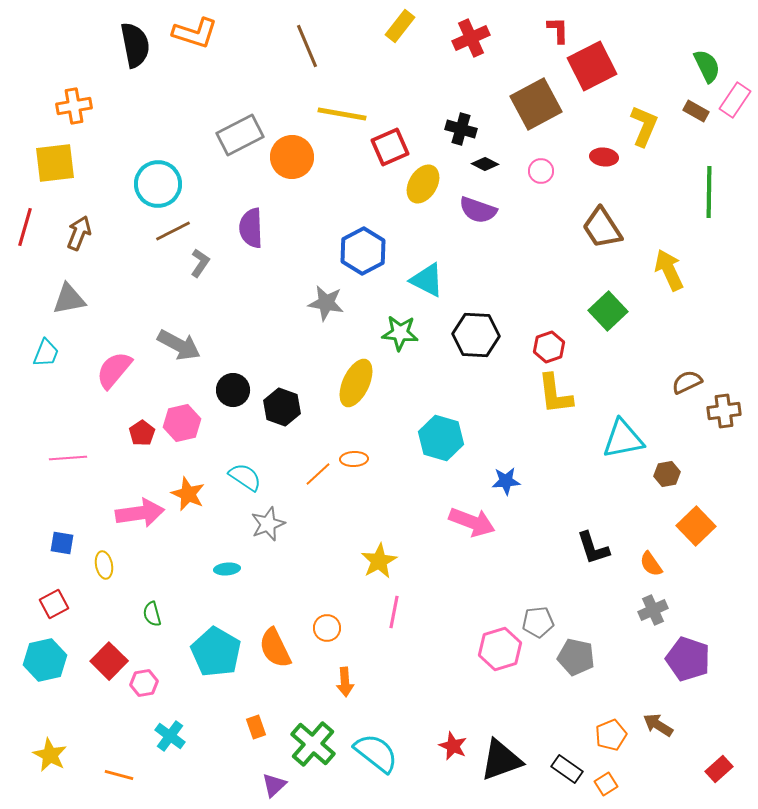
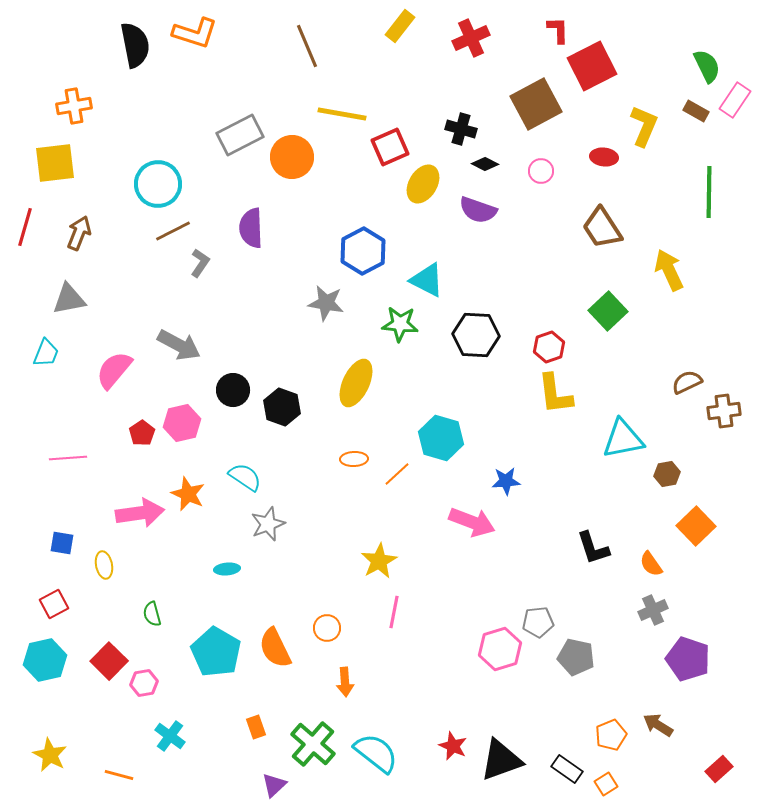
green star at (400, 333): moved 9 px up
orange line at (318, 474): moved 79 px right
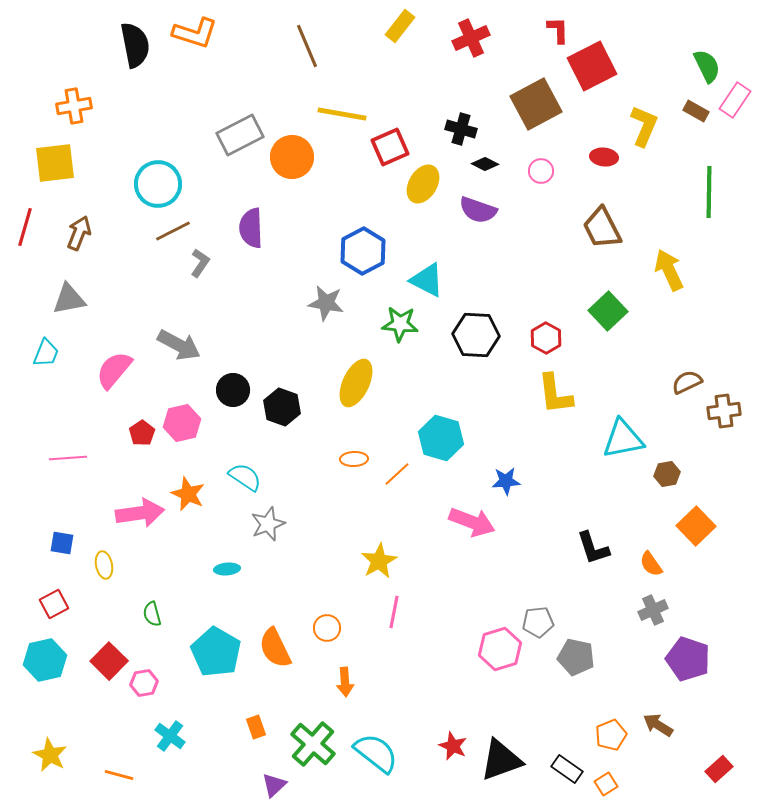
brown trapezoid at (602, 228): rotated 6 degrees clockwise
red hexagon at (549, 347): moved 3 px left, 9 px up; rotated 12 degrees counterclockwise
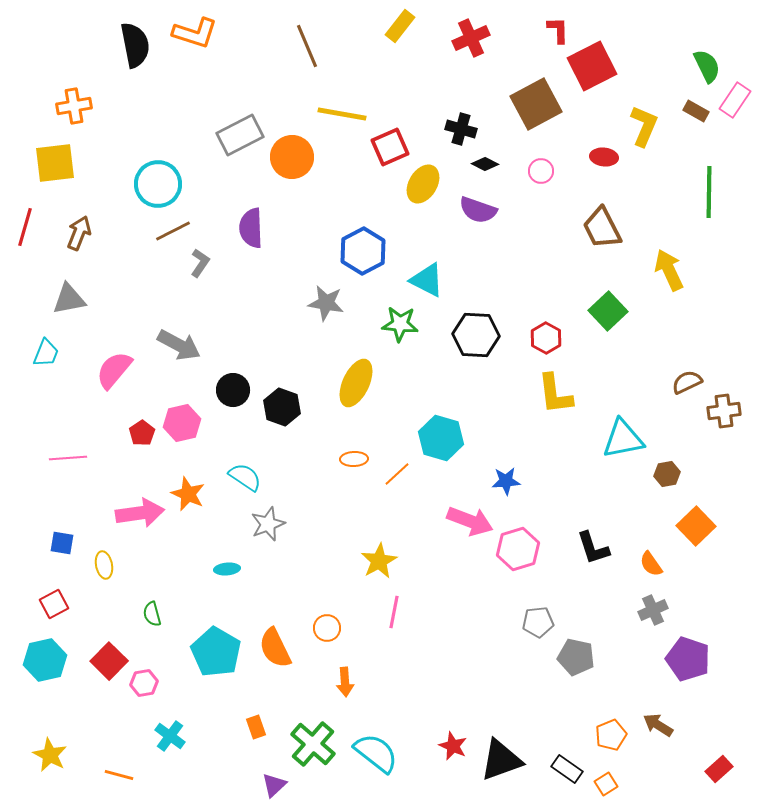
pink arrow at (472, 522): moved 2 px left, 1 px up
pink hexagon at (500, 649): moved 18 px right, 100 px up
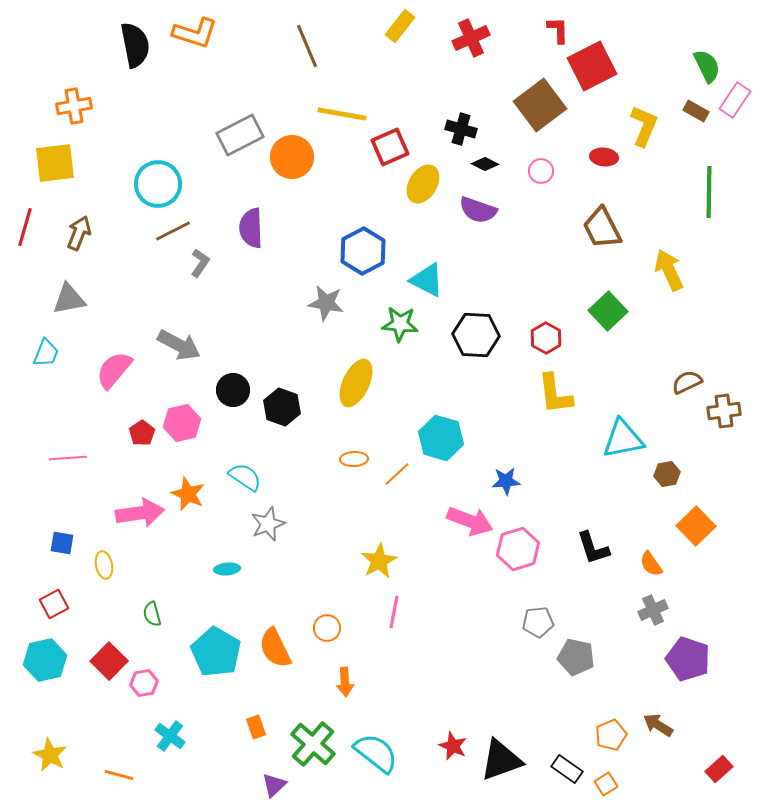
brown square at (536, 104): moved 4 px right, 1 px down; rotated 9 degrees counterclockwise
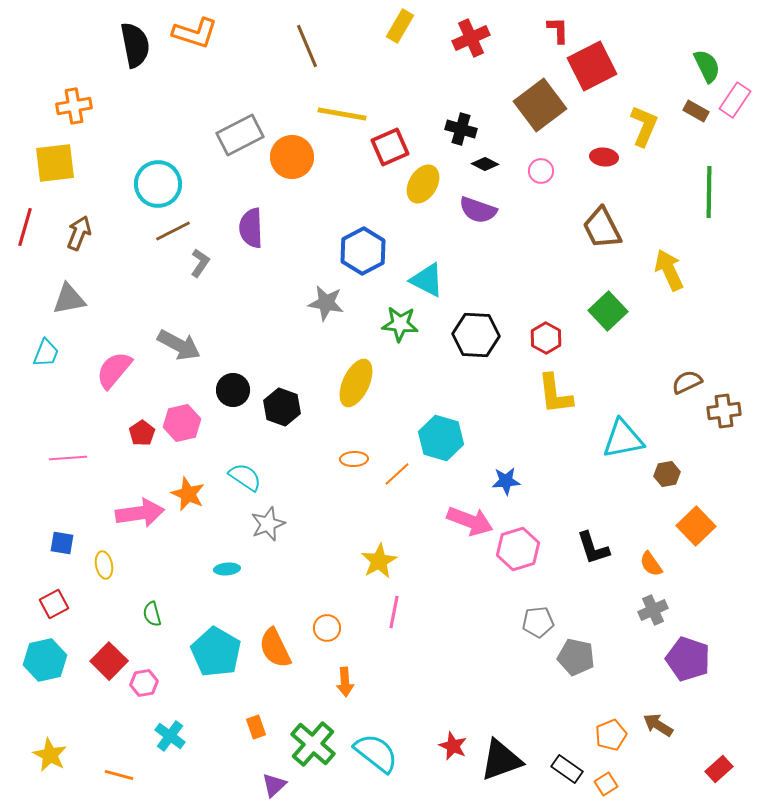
yellow rectangle at (400, 26): rotated 8 degrees counterclockwise
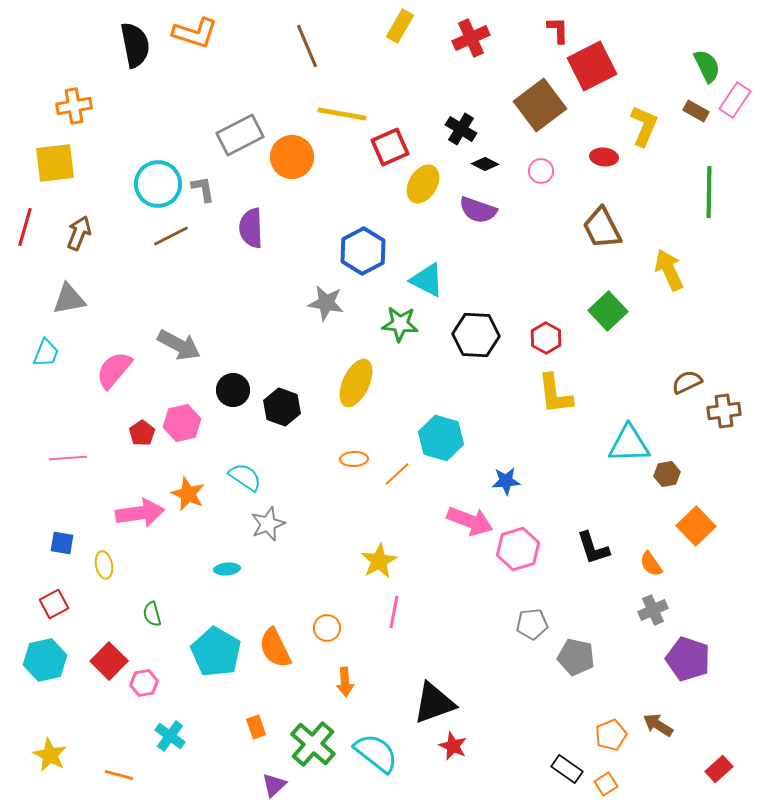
black cross at (461, 129): rotated 16 degrees clockwise
brown line at (173, 231): moved 2 px left, 5 px down
gray L-shape at (200, 263): moved 3 px right, 74 px up; rotated 44 degrees counterclockwise
cyan triangle at (623, 439): moved 6 px right, 5 px down; rotated 9 degrees clockwise
gray pentagon at (538, 622): moved 6 px left, 2 px down
black triangle at (501, 760): moved 67 px left, 57 px up
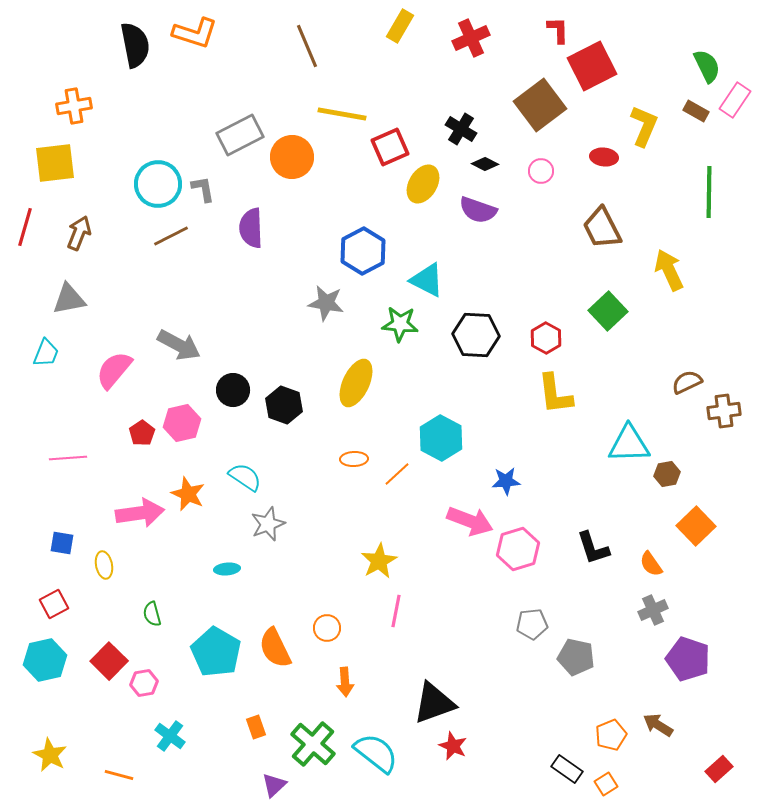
black hexagon at (282, 407): moved 2 px right, 2 px up
cyan hexagon at (441, 438): rotated 12 degrees clockwise
pink line at (394, 612): moved 2 px right, 1 px up
